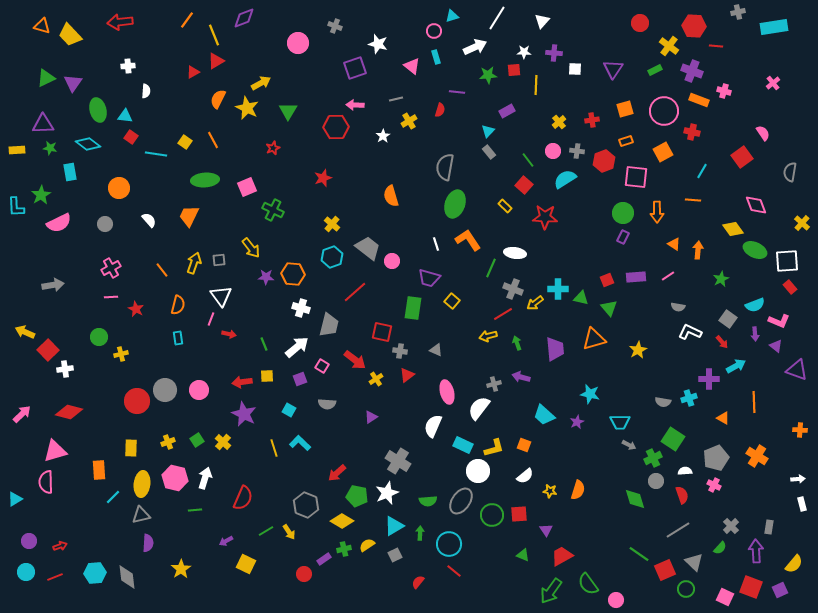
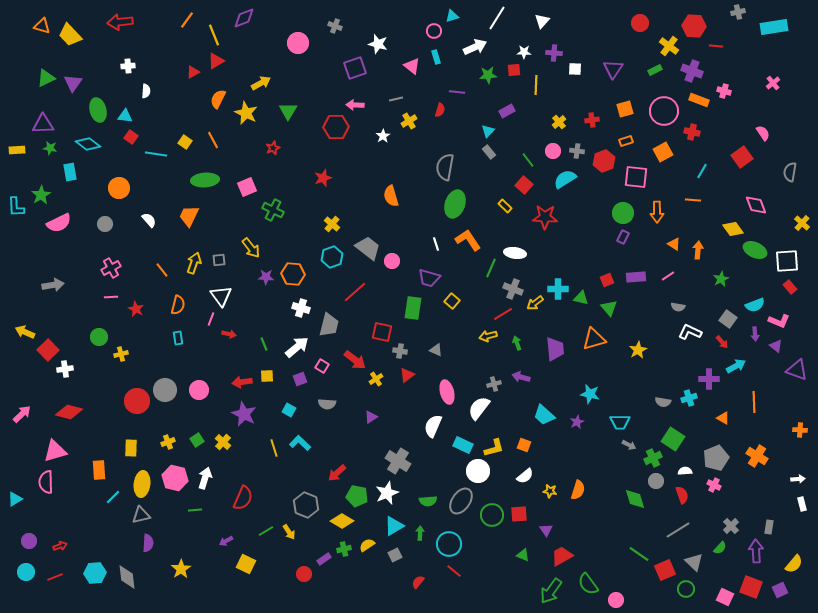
yellow star at (247, 108): moved 1 px left, 5 px down
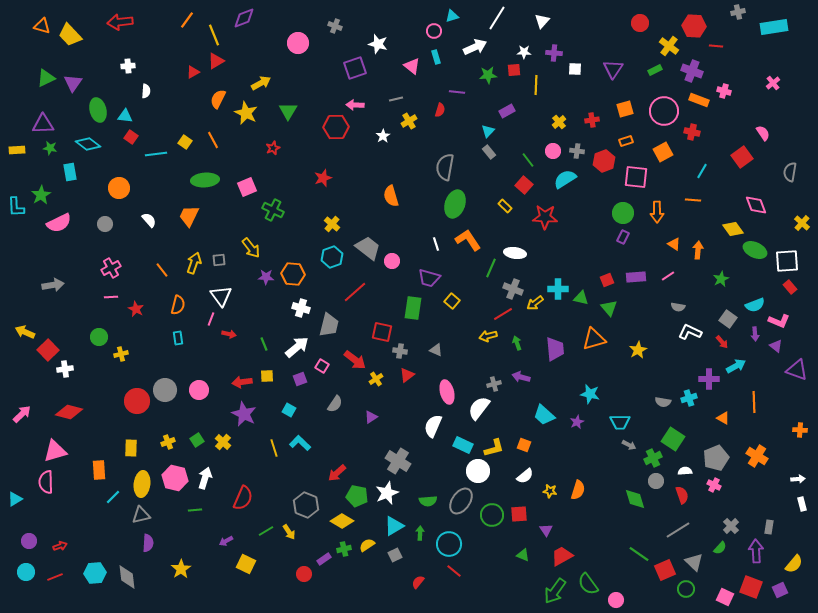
cyan line at (156, 154): rotated 15 degrees counterclockwise
gray semicircle at (327, 404): moved 8 px right; rotated 60 degrees counterclockwise
green arrow at (551, 591): moved 4 px right
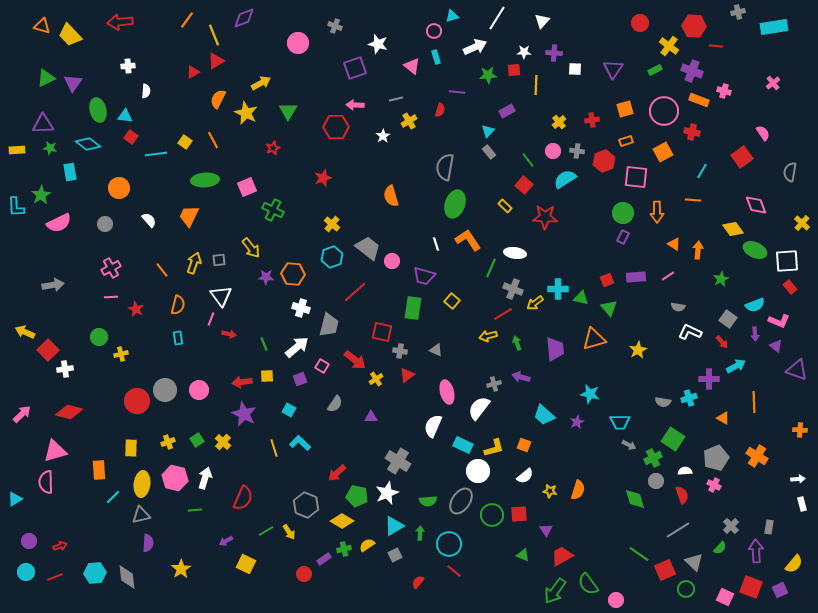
purple trapezoid at (429, 278): moved 5 px left, 2 px up
purple triangle at (371, 417): rotated 32 degrees clockwise
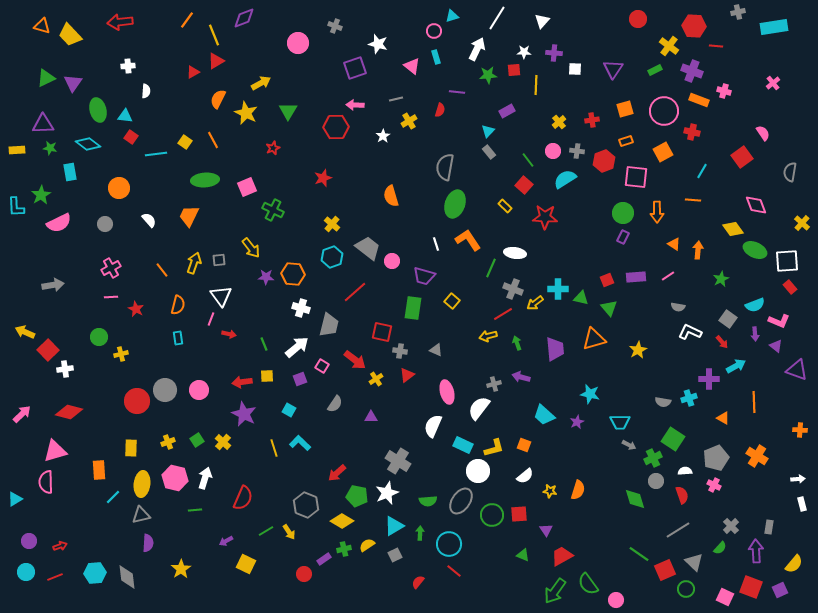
red circle at (640, 23): moved 2 px left, 4 px up
white arrow at (475, 47): moved 2 px right, 2 px down; rotated 40 degrees counterclockwise
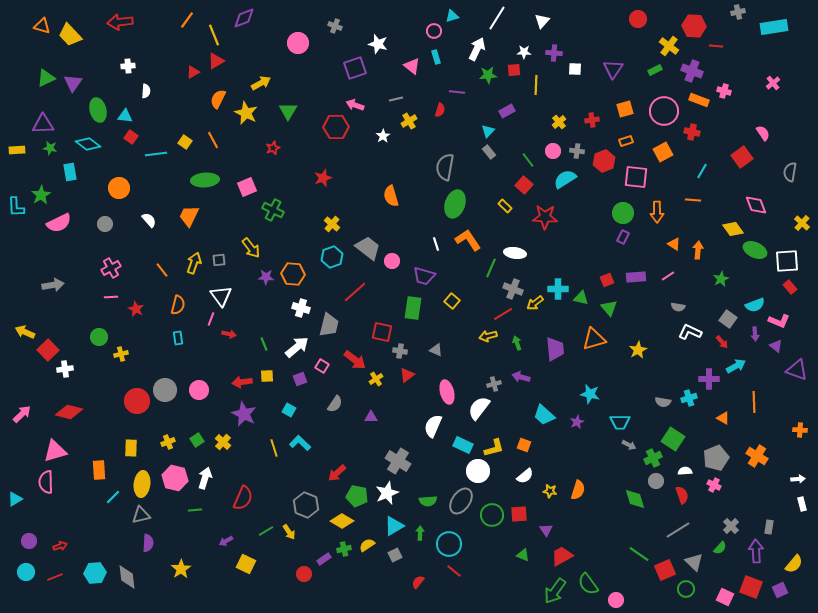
pink arrow at (355, 105): rotated 18 degrees clockwise
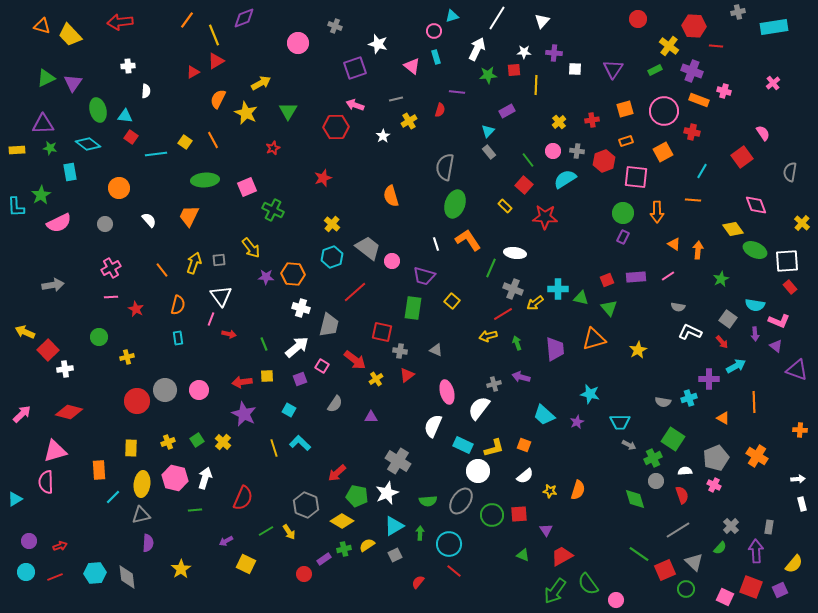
cyan semicircle at (755, 305): rotated 30 degrees clockwise
yellow cross at (121, 354): moved 6 px right, 3 px down
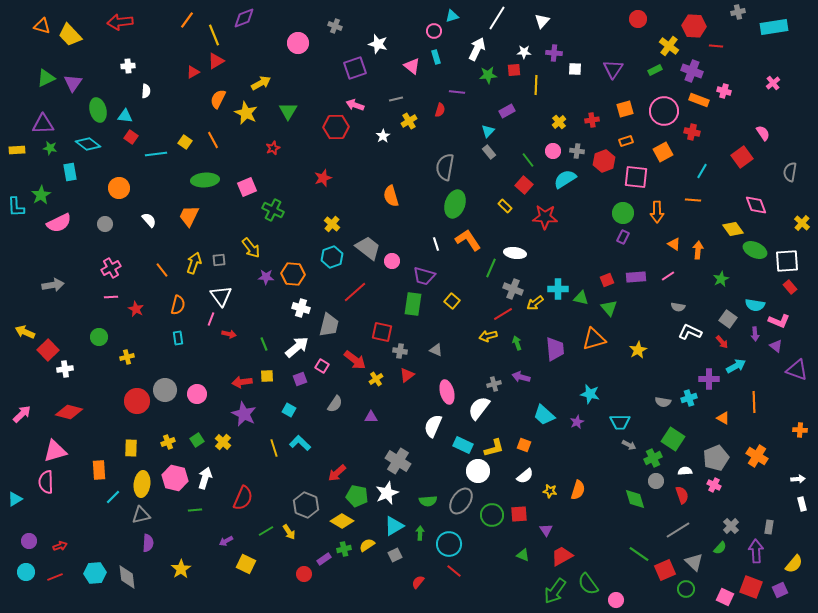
green rectangle at (413, 308): moved 4 px up
pink circle at (199, 390): moved 2 px left, 4 px down
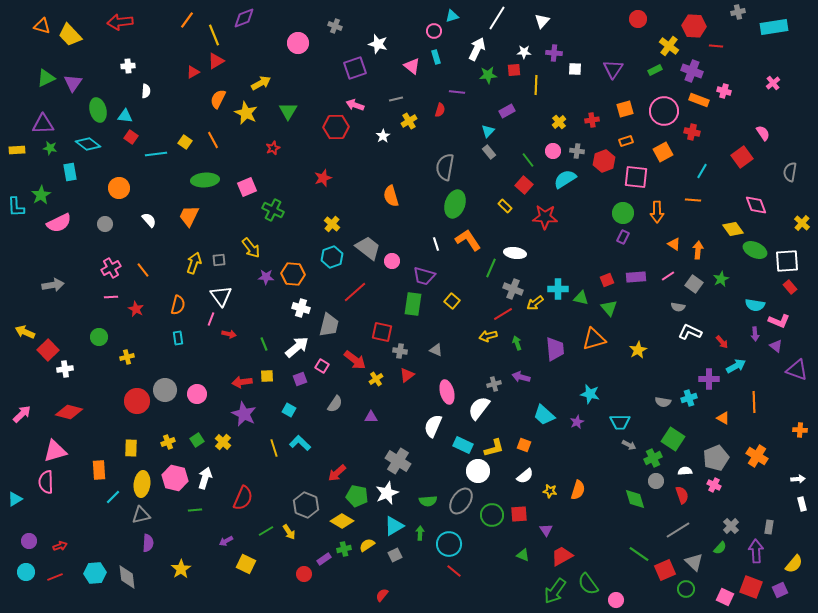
orange line at (162, 270): moved 19 px left
gray square at (728, 319): moved 34 px left, 35 px up
red semicircle at (418, 582): moved 36 px left, 13 px down
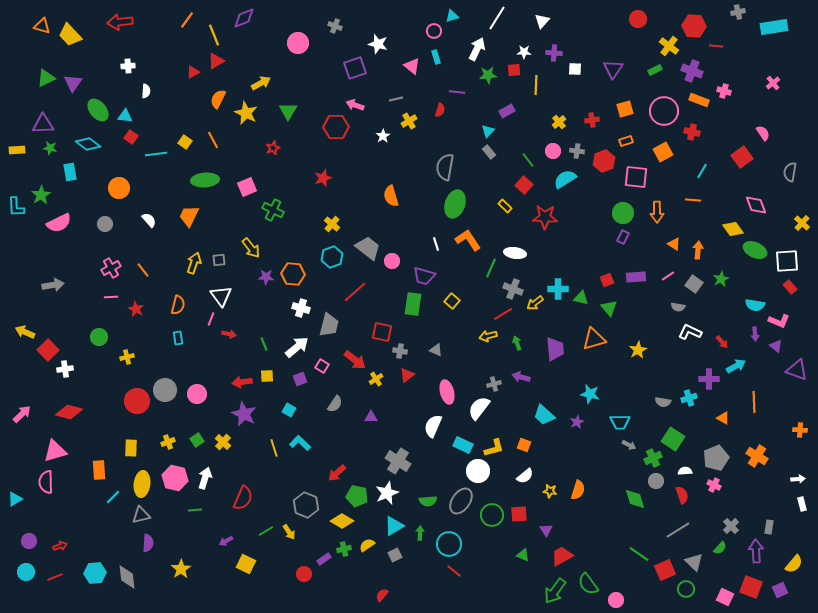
green ellipse at (98, 110): rotated 25 degrees counterclockwise
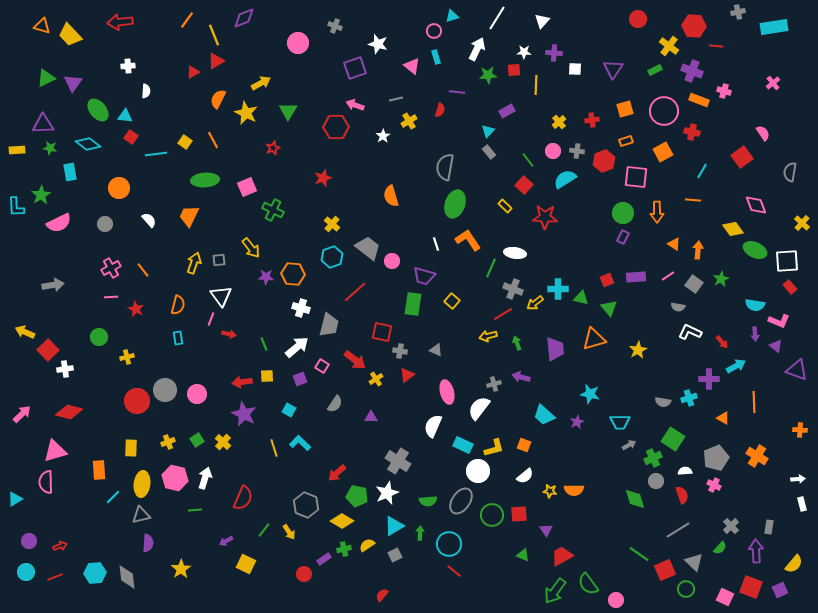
gray arrow at (629, 445): rotated 56 degrees counterclockwise
orange semicircle at (578, 490): moved 4 px left; rotated 72 degrees clockwise
green line at (266, 531): moved 2 px left, 1 px up; rotated 21 degrees counterclockwise
